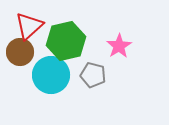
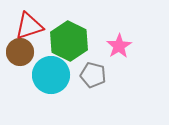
red triangle: rotated 24 degrees clockwise
green hexagon: moved 3 px right; rotated 21 degrees counterclockwise
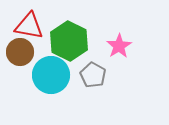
red triangle: rotated 28 degrees clockwise
gray pentagon: rotated 15 degrees clockwise
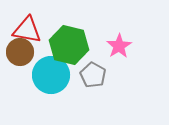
red triangle: moved 2 px left, 4 px down
green hexagon: moved 4 px down; rotated 12 degrees counterclockwise
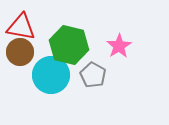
red triangle: moved 6 px left, 3 px up
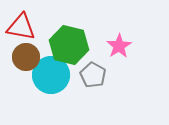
brown circle: moved 6 px right, 5 px down
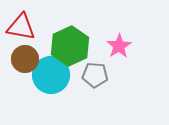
green hexagon: moved 1 px right, 1 px down; rotated 21 degrees clockwise
brown circle: moved 1 px left, 2 px down
gray pentagon: moved 2 px right; rotated 25 degrees counterclockwise
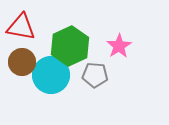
brown circle: moved 3 px left, 3 px down
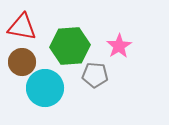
red triangle: moved 1 px right
green hexagon: rotated 21 degrees clockwise
cyan circle: moved 6 px left, 13 px down
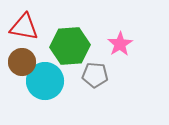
red triangle: moved 2 px right
pink star: moved 1 px right, 2 px up
cyan circle: moved 7 px up
